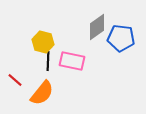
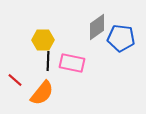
yellow hexagon: moved 2 px up; rotated 15 degrees counterclockwise
pink rectangle: moved 2 px down
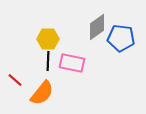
yellow hexagon: moved 5 px right, 1 px up
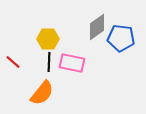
black line: moved 1 px right, 1 px down
red line: moved 2 px left, 18 px up
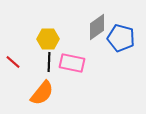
blue pentagon: rotated 8 degrees clockwise
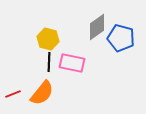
yellow hexagon: rotated 15 degrees clockwise
red line: moved 32 px down; rotated 63 degrees counterclockwise
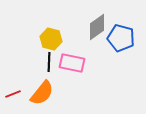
yellow hexagon: moved 3 px right
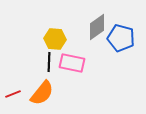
yellow hexagon: moved 4 px right; rotated 10 degrees counterclockwise
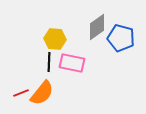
red line: moved 8 px right, 1 px up
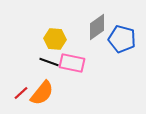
blue pentagon: moved 1 px right, 1 px down
black line: rotated 72 degrees counterclockwise
red line: rotated 21 degrees counterclockwise
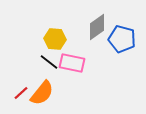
black line: rotated 18 degrees clockwise
